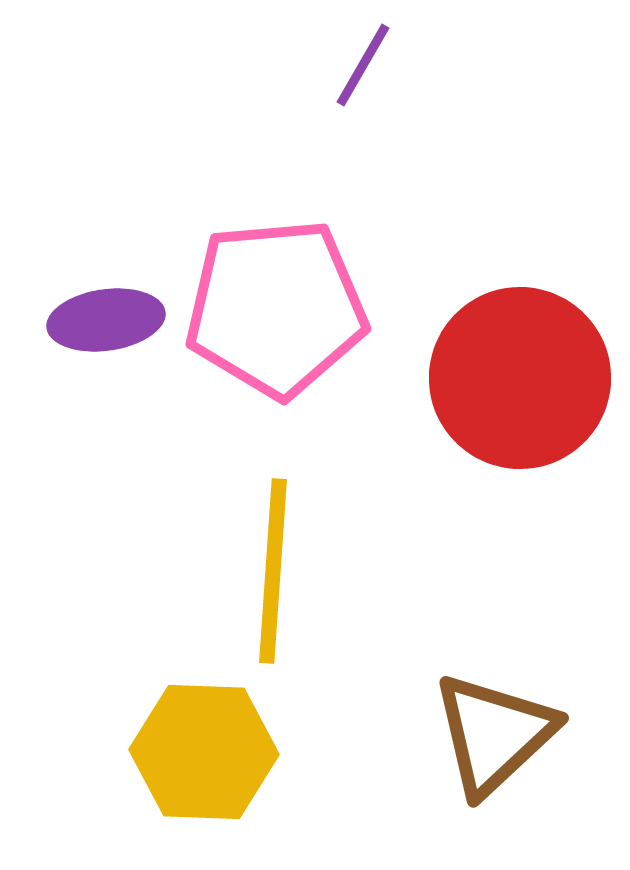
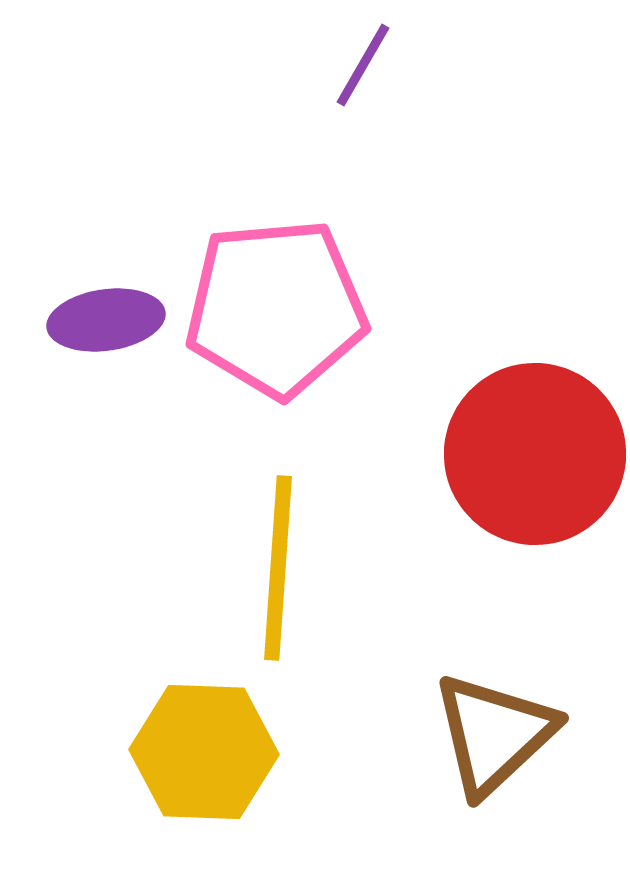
red circle: moved 15 px right, 76 px down
yellow line: moved 5 px right, 3 px up
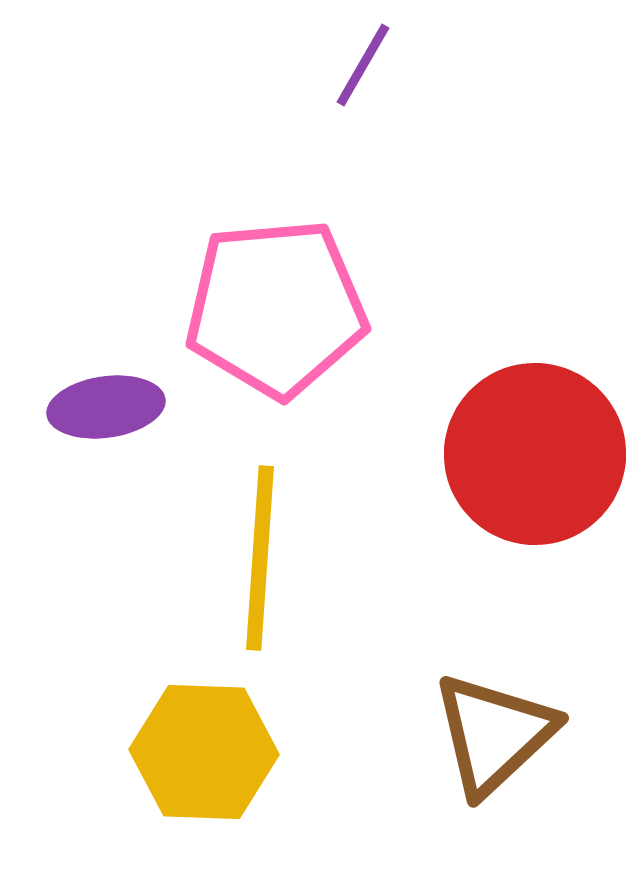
purple ellipse: moved 87 px down
yellow line: moved 18 px left, 10 px up
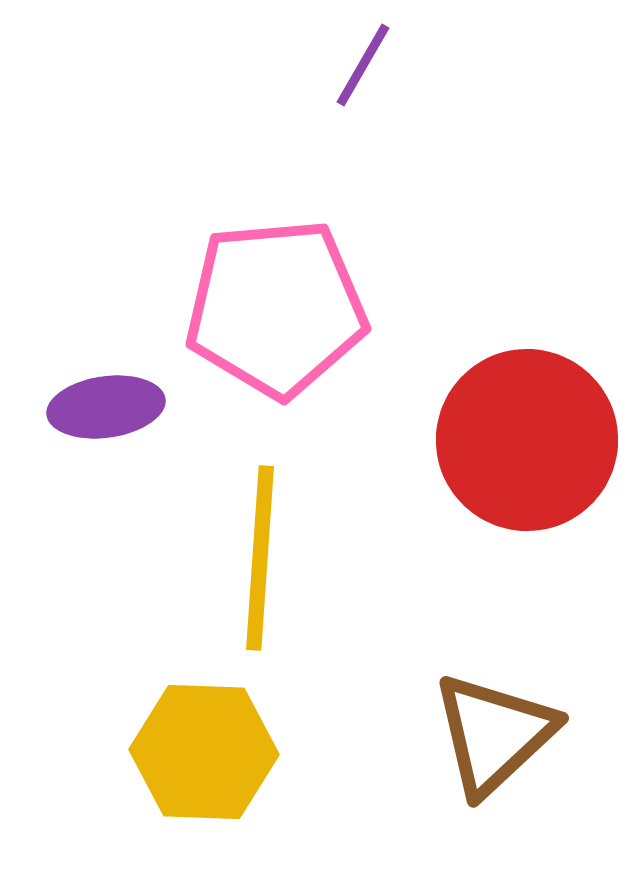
red circle: moved 8 px left, 14 px up
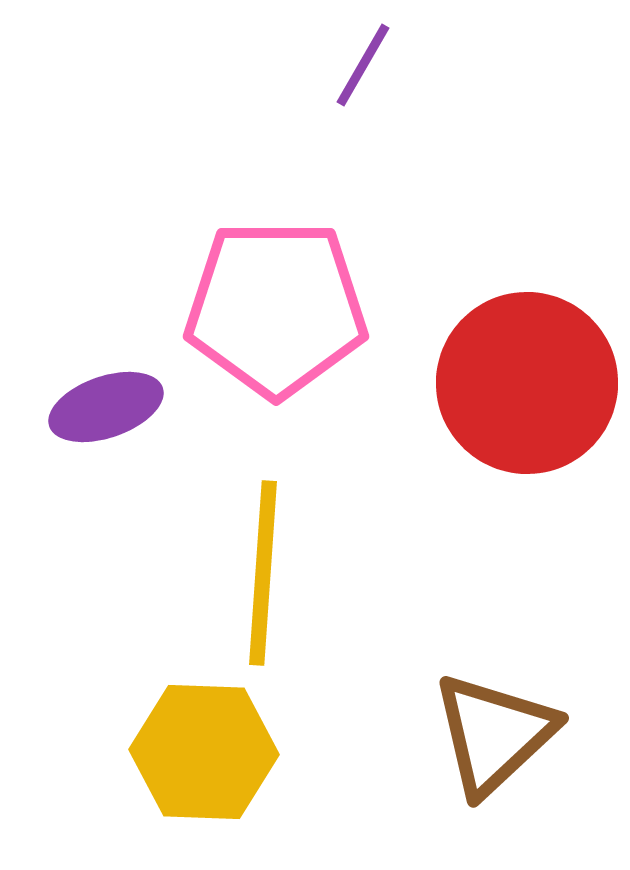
pink pentagon: rotated 5 degrees clockwise
purple ellipse: rotated 11 degrees counterclockwise
red circle: moved 57 px up
yellow line: moved 3 px right, 15 px down
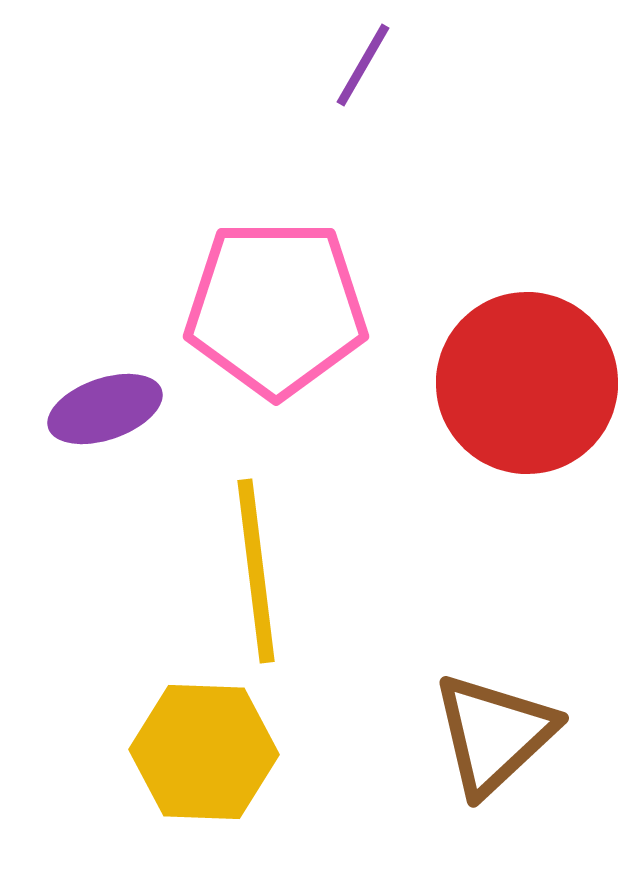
purple ellipse: moved 1 px left, 2 px down
yellow line: moved 7 px left, 2 px up; rotated 11 degrees counterclockwise
